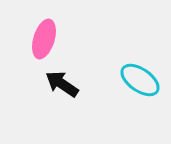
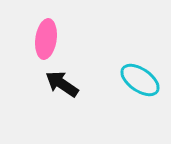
pink ellipse: moved 2 px right; rotated 9 degrees counterclockwise
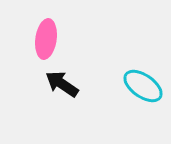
cyan ellipse: moved 3 px right, 6 px down
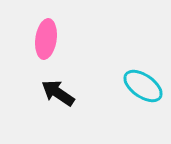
black arrow: moved 4 px left, 9 px down
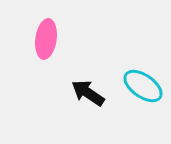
black arrow: moved 30 px right
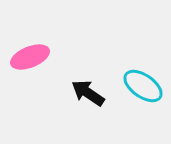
pink ellipse: moved 16 px left, 18 px down; rotated 60 degrees clockwise
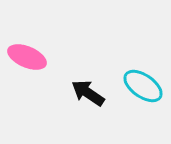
pink ellipse: moved 3 px left; rotated 45 degrees clockwise
